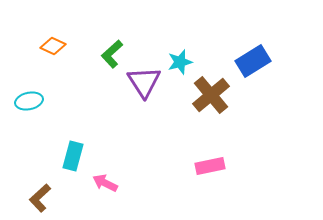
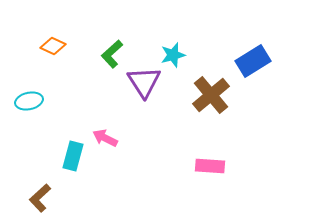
cyan star: moved 7 px left, 7 px up
pink rectangle: rotated 16 degrees clockwise
pink arrow: moved 45 px up
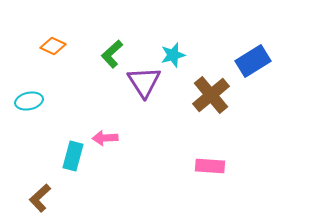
pink arrow: rotated 30 degrees counterclockwise
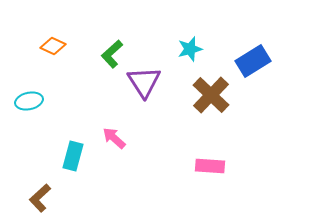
cyan star: moved 17 px right, 6 px up
brown cross: rotated 6 degrees counterclockwise
pink arrow: moved 9 px right; rotated 45 degrees clockwise
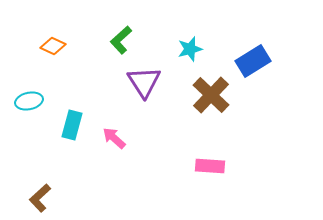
green L-shape: moved 9 px right, 14 px up
cyan rectangle: moved 1 px left, 31 px up
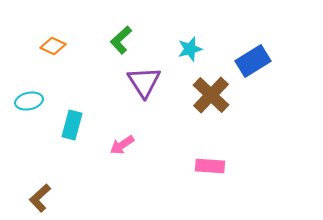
pink arrow: moved 8 px right, 7 px down; rotated 75 degrees counterclockwise
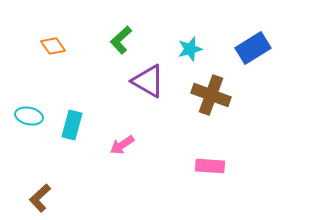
orange diamond: rotated 30 degrees clockwise
blue rectangle: moved 13 px up
purple triangle: moved 4 px right, 1 px up; rotated 27 degrees counterclockwise
brown cross: rotated 24 degrees counterclockwise
cyan ellipse: moved 15 px down; rotated 24 degrees clockwise
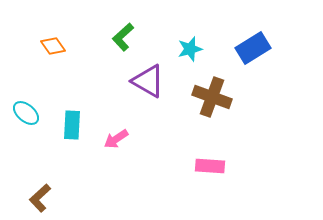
green L-shape: moved 2 px right, 3 px up
brown cross: moved 1 px right, 2 px down
cyan ellipse: moved 3 px left, 3 px up; rotated 28 degrees clockwise
cyan rectangle: rotated 12 degrees counterclockwise
pink arrow: moved 6 px left, 6 px up
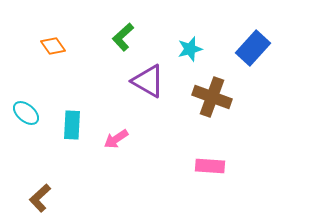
blue rectangle: rotated 16 degrees counterclockwise
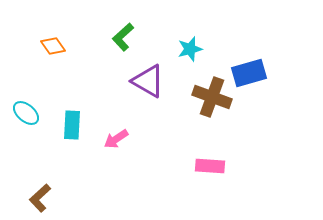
blue rectangle: moved 4 px left, 25 px down; rotated 32 degrees clockwise
